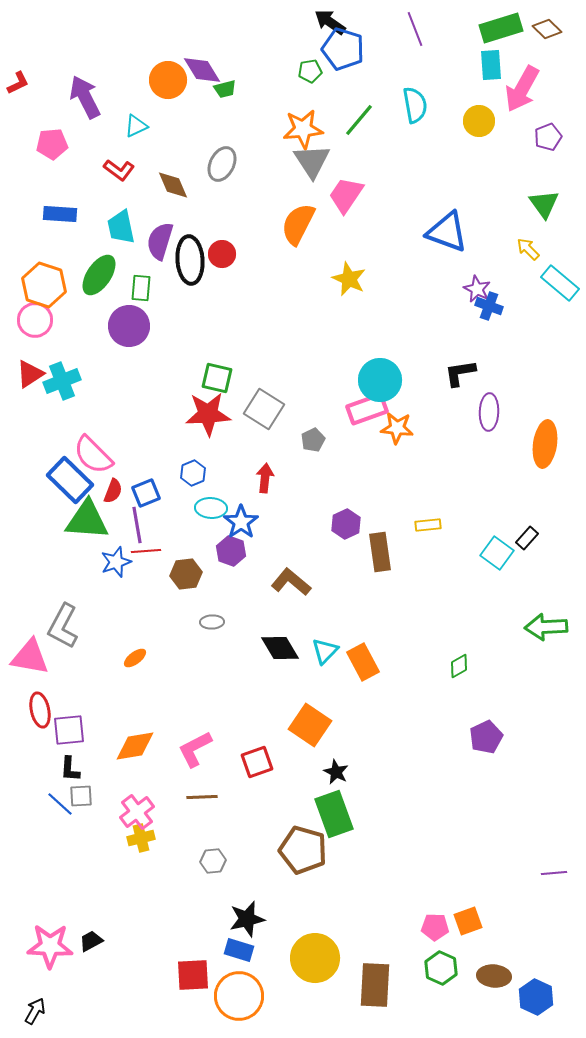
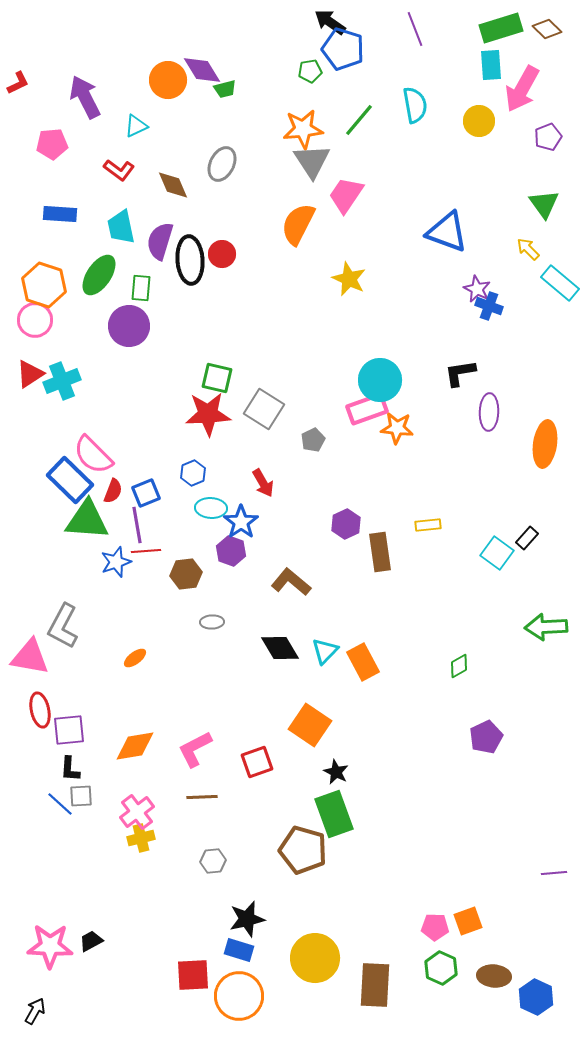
red arrow at (265, 478): moved 2 px left, 5 px down; rotated 144 degrees clockwise
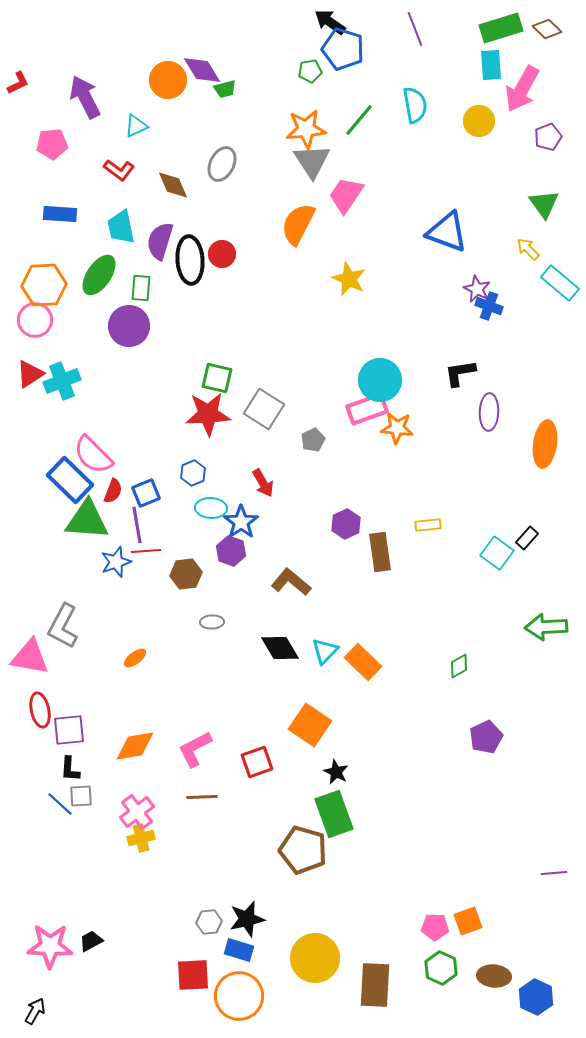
orange star at (303, 129): moved 3 px right
orange hexagon at (44, 285): rotated 21 degrees counterclockwise
orange rectangle at (363, 662): rotated 18 degrees counterclockwise
gray hexagon at (213, 861): moved 4 px left, 61 px down
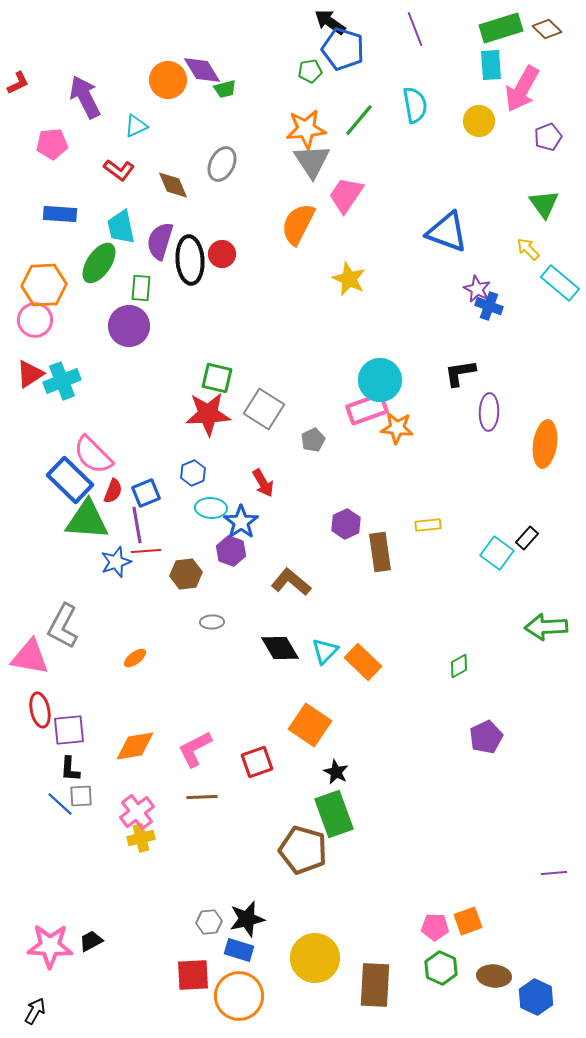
green ellipse at (99, 275): moved 12 px up
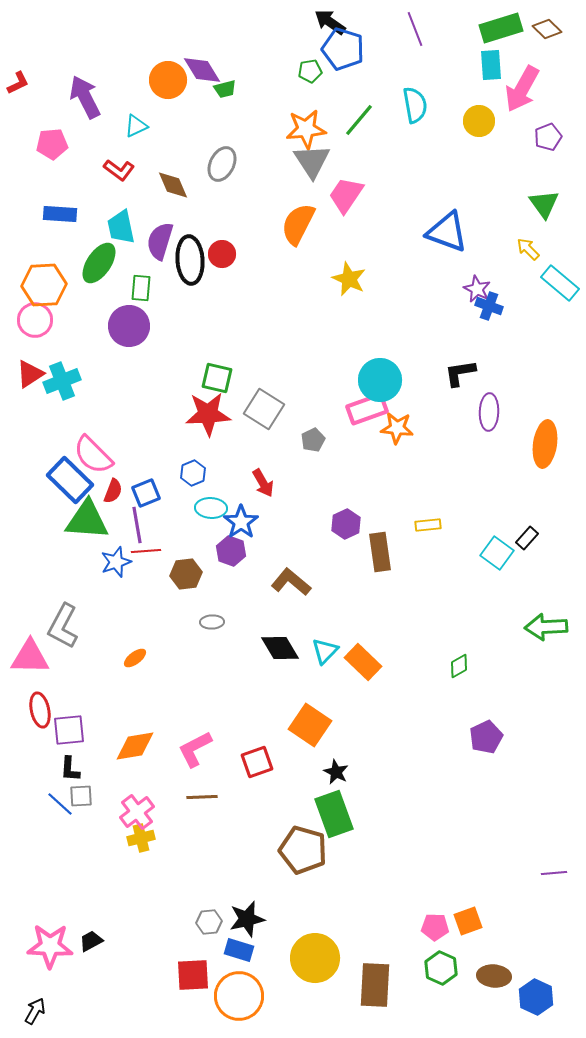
pink triangle at (30, 657): rotated 9 degrees counterclockwise
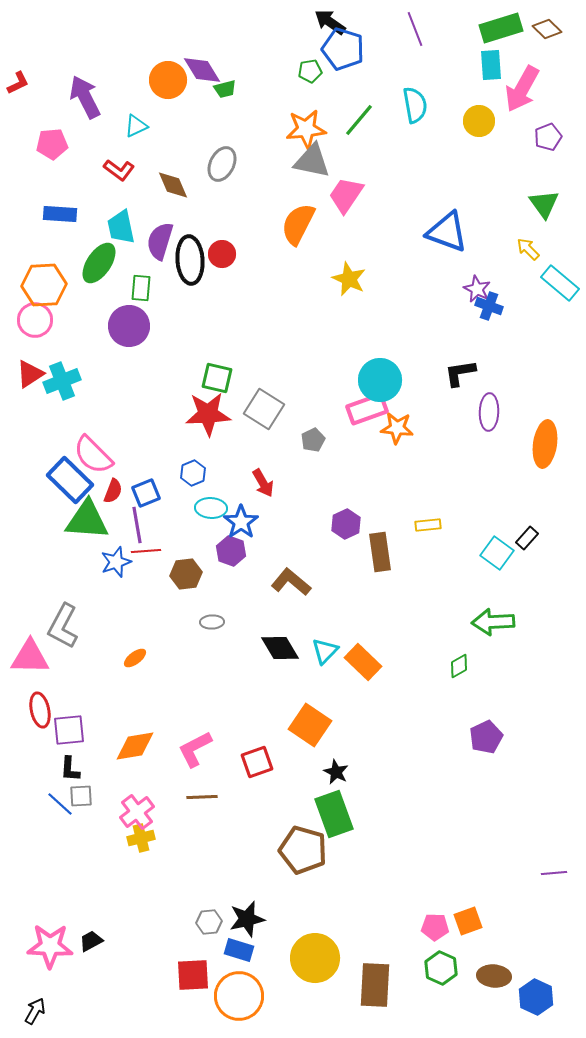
gray triangle at (312, 161): rotated 45 degrees counterclockwise
green arrow at (546, 627): moved 53 px left, 5 px up
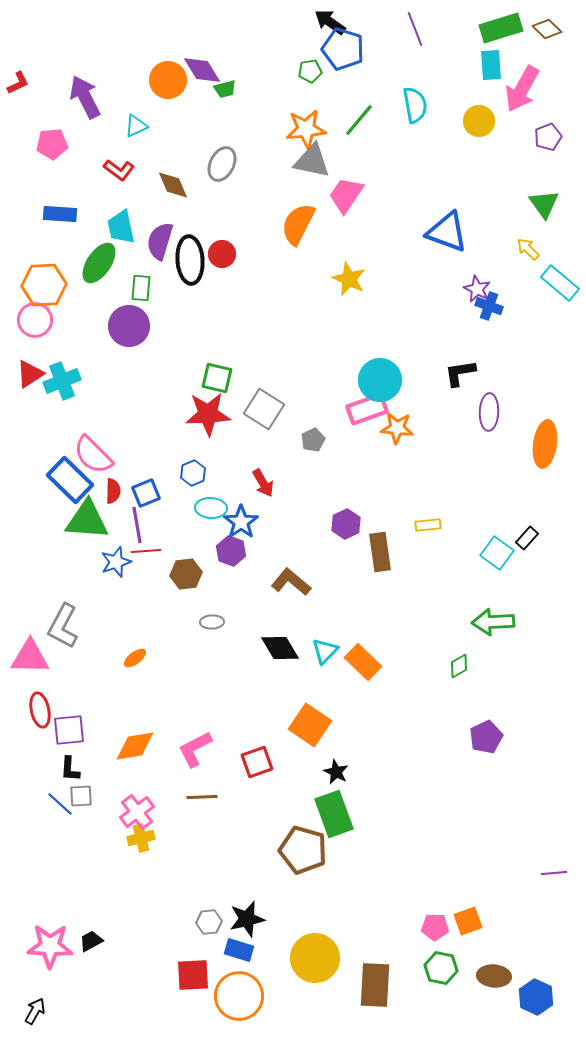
red semicircle at (113, 491): rotated 20 degrees counterclockwise
green hexagon at (441, 968): rotated 12 degrees counterclockwise
